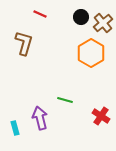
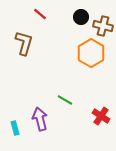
red line: rotated 16 degrees clockwise
brown cross: moved 3 px down; rotated 36 degrees counterclockwise
green line: rotated 14 degrees clockwise
purple arrow: moved 1 px down
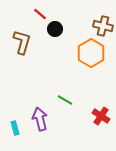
black circle: moved 26 px left, 12 px down
brown L-shape: moved 2 px left, 1 px up
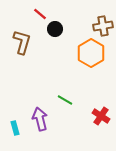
brown cross: rotated 24 degrees counterclockwise
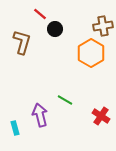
purple arrow: moved 4 px up
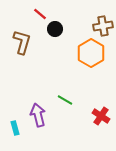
purple arrow: moved 2 px left
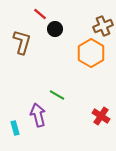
brown cross: rotated 12 degrees counterclockwise
green line: moved 8 px left, 5 px up
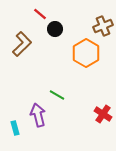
brown L-shape: moved 2 px down; rotated 30 degrees clockwise
orange hexagon: moved 5 px left
red cross: moved 2 px right, 2 px up
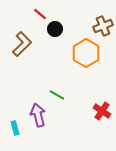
red cross: moved 1 px left, 3 px up
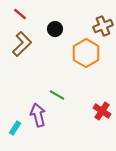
red line: moved 20 px left
cyan rectangle: rotated 48 degrees clockwise
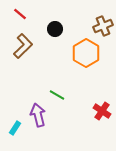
brown L-shape: moved 1 px right, 2 px down
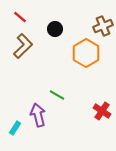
red line: moved 3 px down
